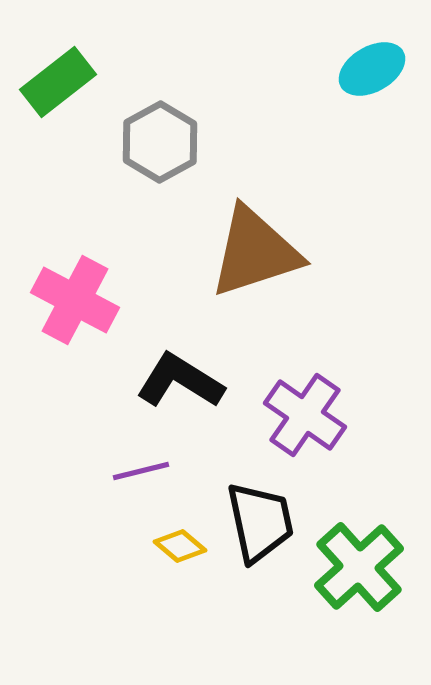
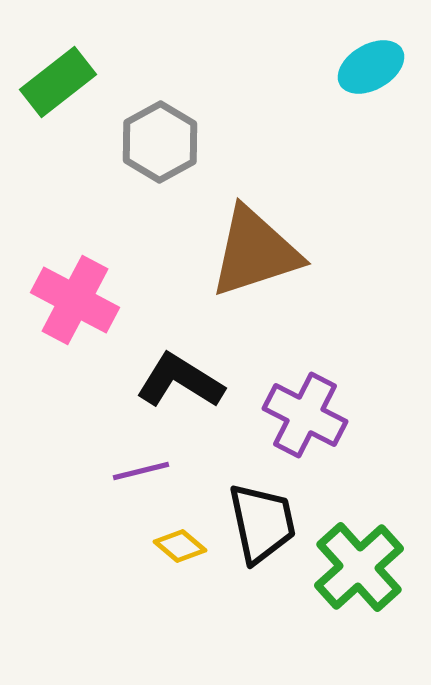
cyan ellipse: moved 1 px left, 2 px up
purple cross: rotated 8 degrees counterclockwise
black trapezoid: moved 2 px right, 1 px down
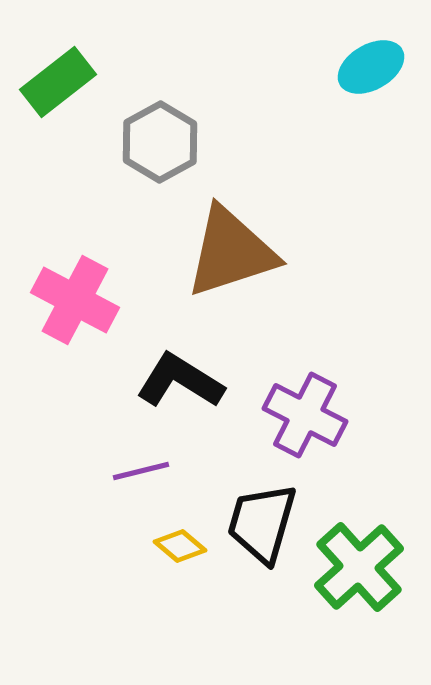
brown triangle: moved 24 px left
black trapezoid: rotated 152 degrees counterclockwise
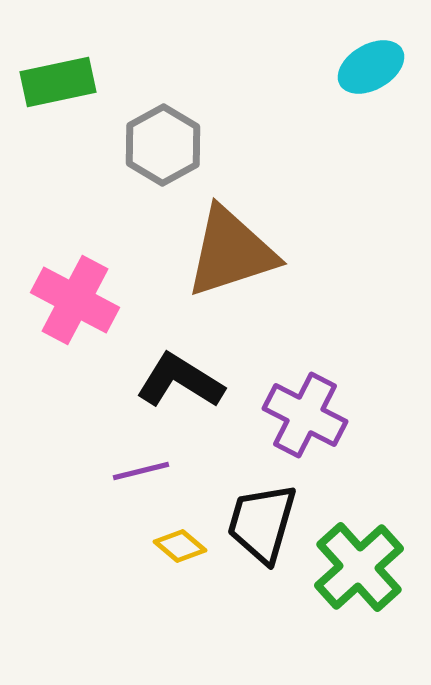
green rectangle: rotated 26 degrees clockwise
gray hexagon: moved 3 px right, 3 px down
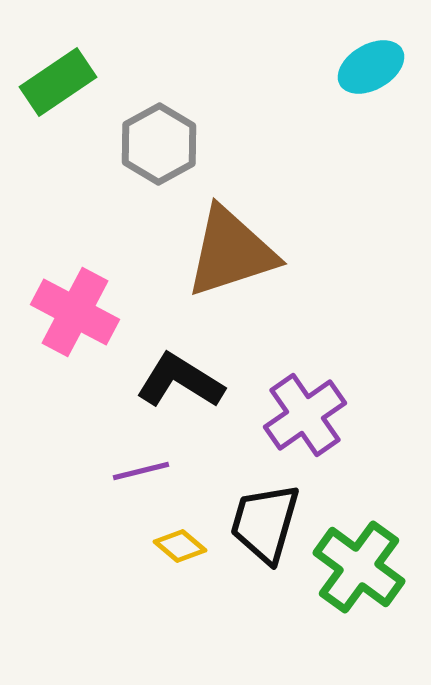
green rectangle: rotated 22 degrees counterclockwise
gray hexagon: moved 4 px left, 1 px up
pink cross: moved 12 px down
purple cross: rotated 28 degrees clockwise
black trapezoid: moved 3 px right
green cross: rotated 12 degrees counterclockwise
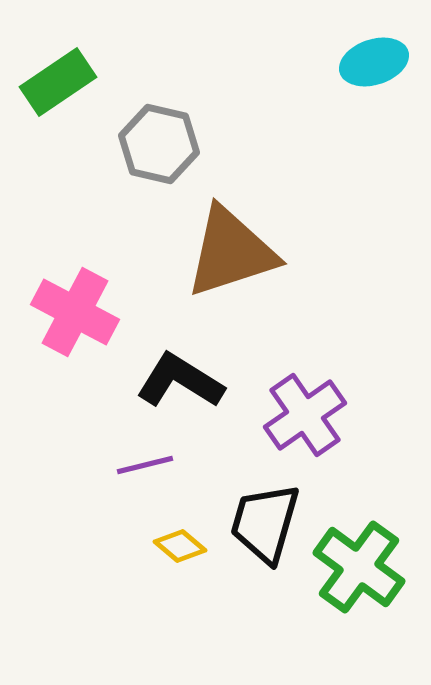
cyan ellipse: moved 3 px right, 5 px up; rotated 12 degrees clockwise
gray hexagon: rotated 18 degrees counterclockwise
purple line: moved 4 px right, 6 px up
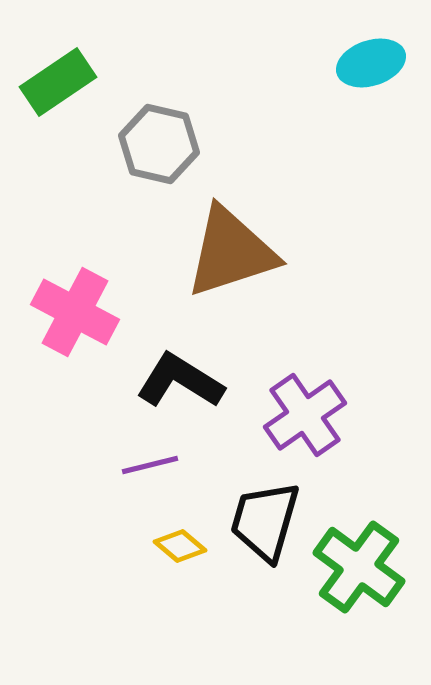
cyan ellipse: moved 3 px left, 1 px down
purple line: moved 5 px right
black trapezoid: moved 2 px up
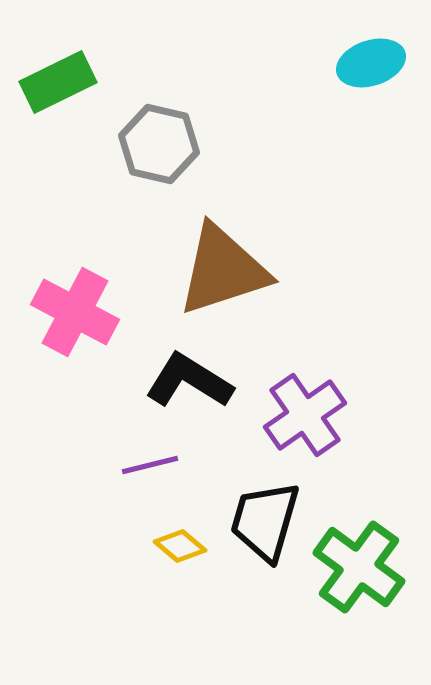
green rectangle: rotated 8 degrees clockwise
brown triangle: moved 8 px left, 18 px down
black L-shape: moved 9 px right
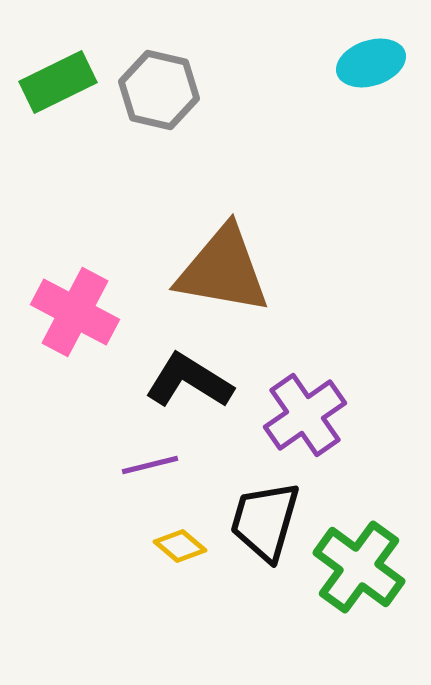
gray hexagon: moved 54 px up
brown triangle: rotated 28 degrees clockwise
